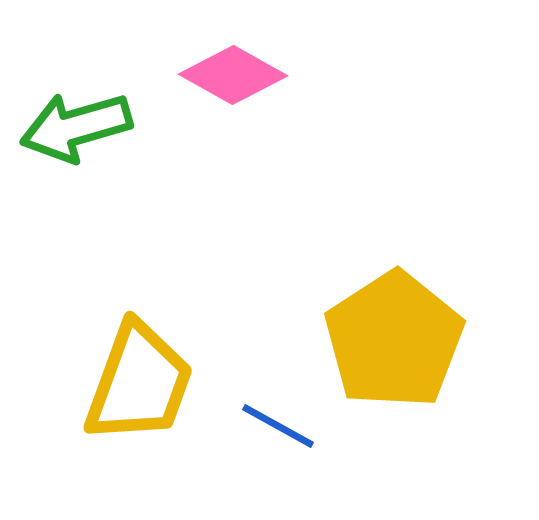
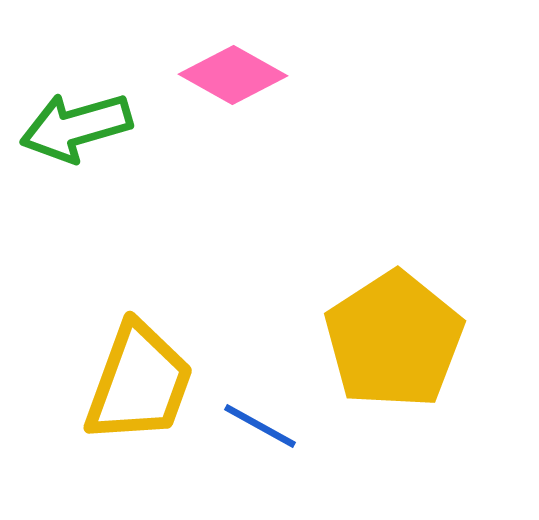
blue line: moved 18 px left
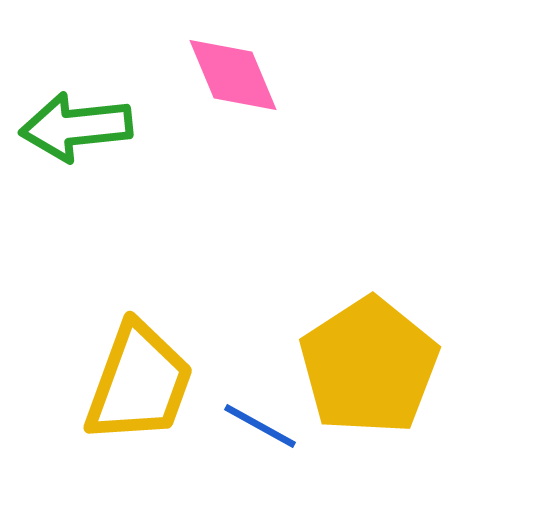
pink diamond: rotated 38 degrees clockwise
green arrow: rotated 10 degrees clockwise
yellow pentagon: moved 25 px left, 26 px down
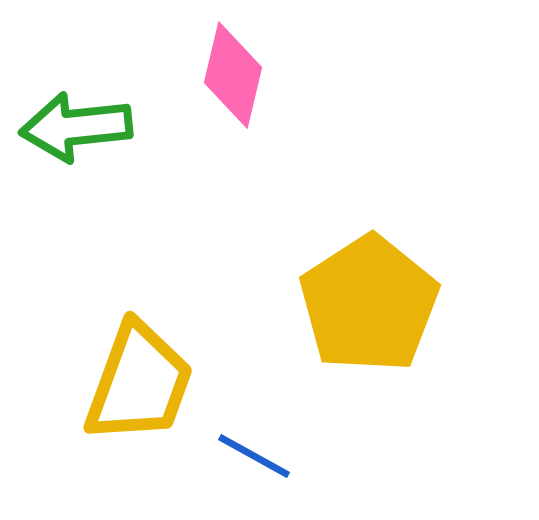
pink diamond: rotated 36 degrees clockwise
yellow pentagon: moved 62 px up
blue line: moved 6 px left, 30 px down
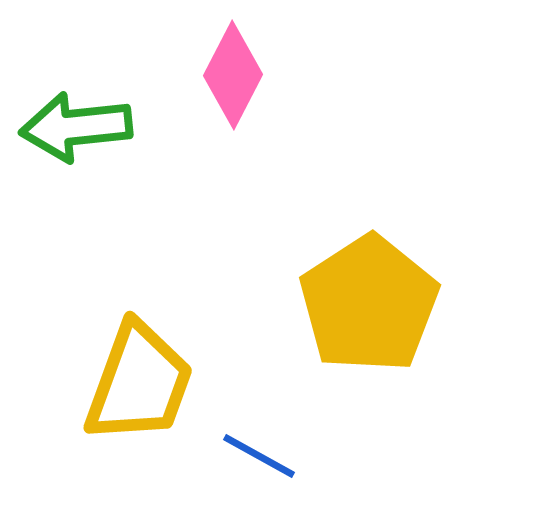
pink diamond: rotated 14 degrees clockwise
blue line: moved 5 px right
